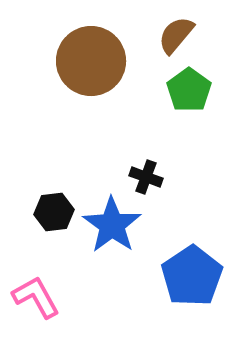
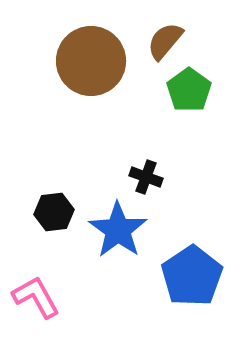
brown semicircle: moved 11 px left, 6 px down
blue star: moved 6 px right, 5 px down
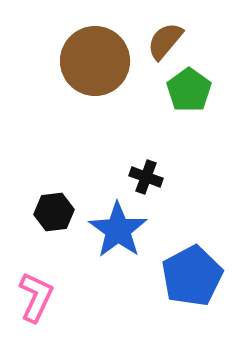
brown circle: moved 4 px right
blue pentagon: rotated 6 degrees clockwise
pink L-shape: rotated 54 degrees clockwise
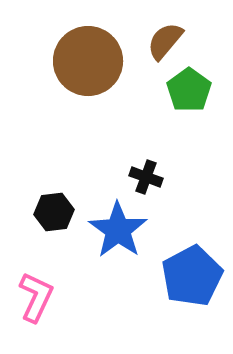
brown circle: moved 7 px left
